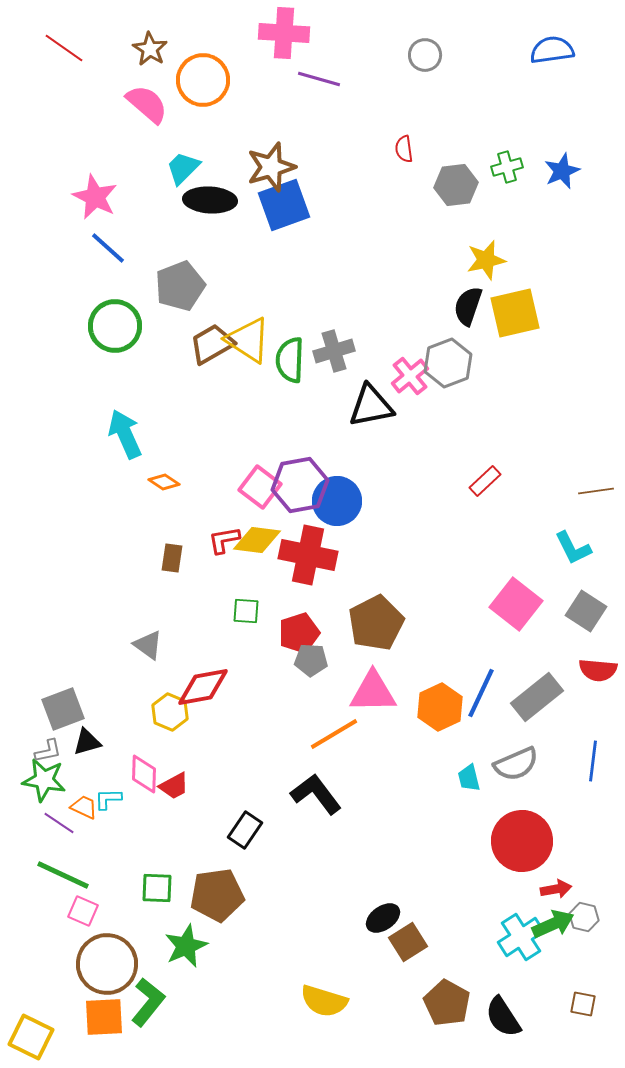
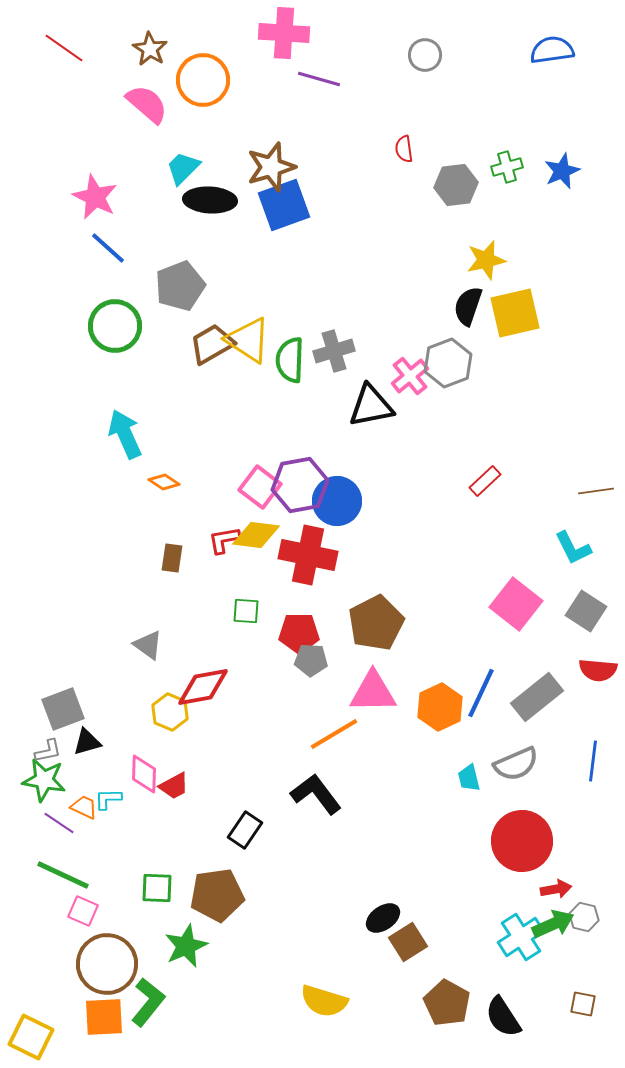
yellow diamond at (257, 540): moved 1 px left, 5 px up
red pentagon at (299, 633): rotated 18 degrees clockwise
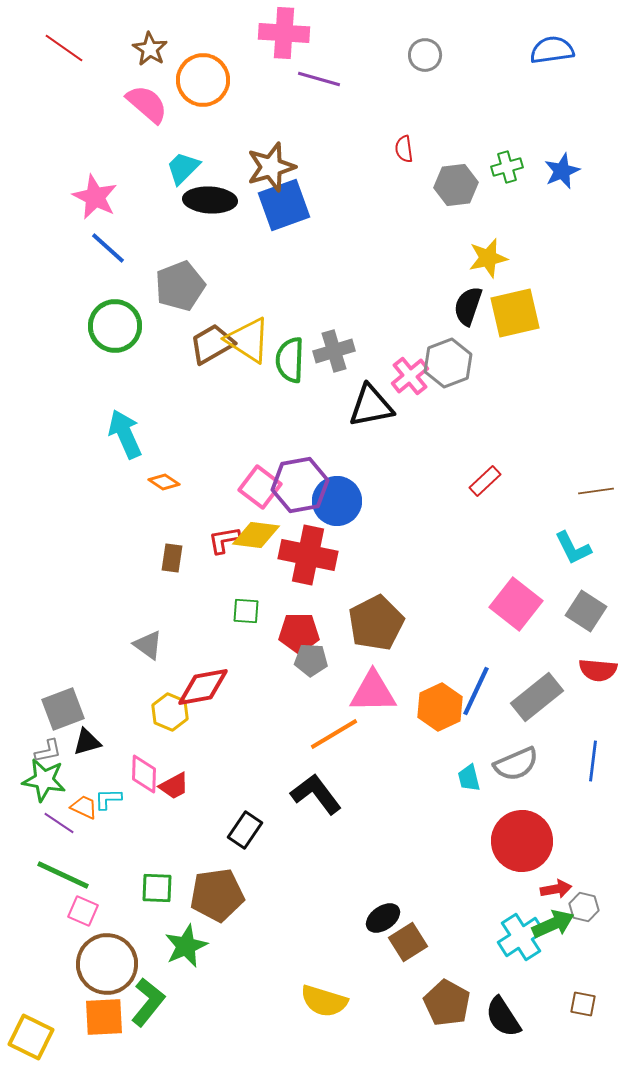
yellow star at (486, 260): moved 2 px right, 2 px up
blue line at (481, 693): moved 5 px left, 2 px up
gray hexagon at (584, 917): moved 10 px up
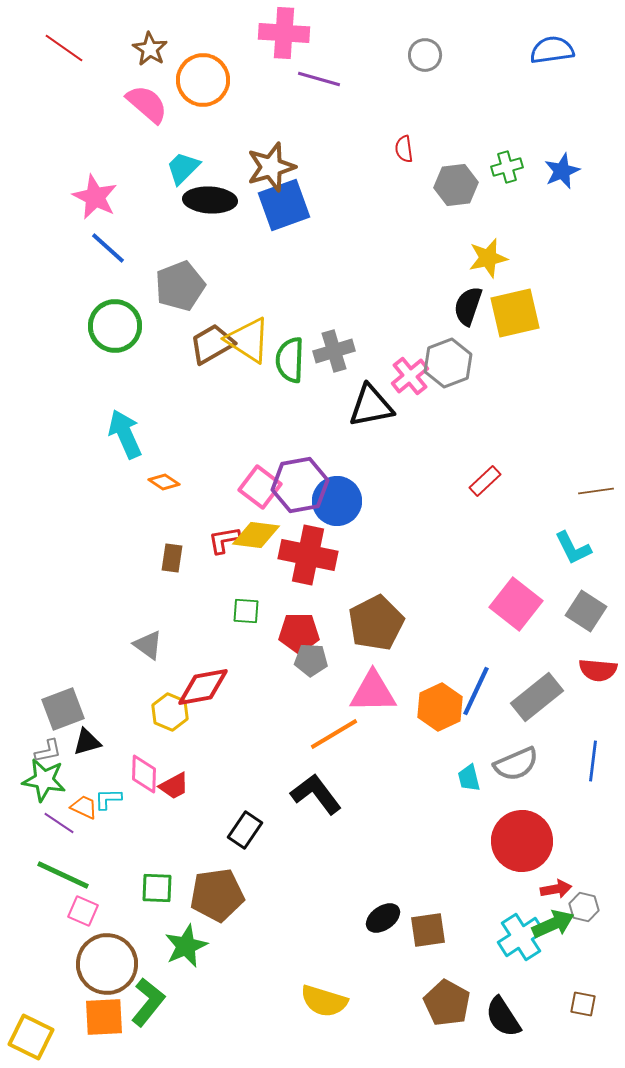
brown square at (408, 942): moved 20 px right, 12 px up; rotated 24 degrees clockwise
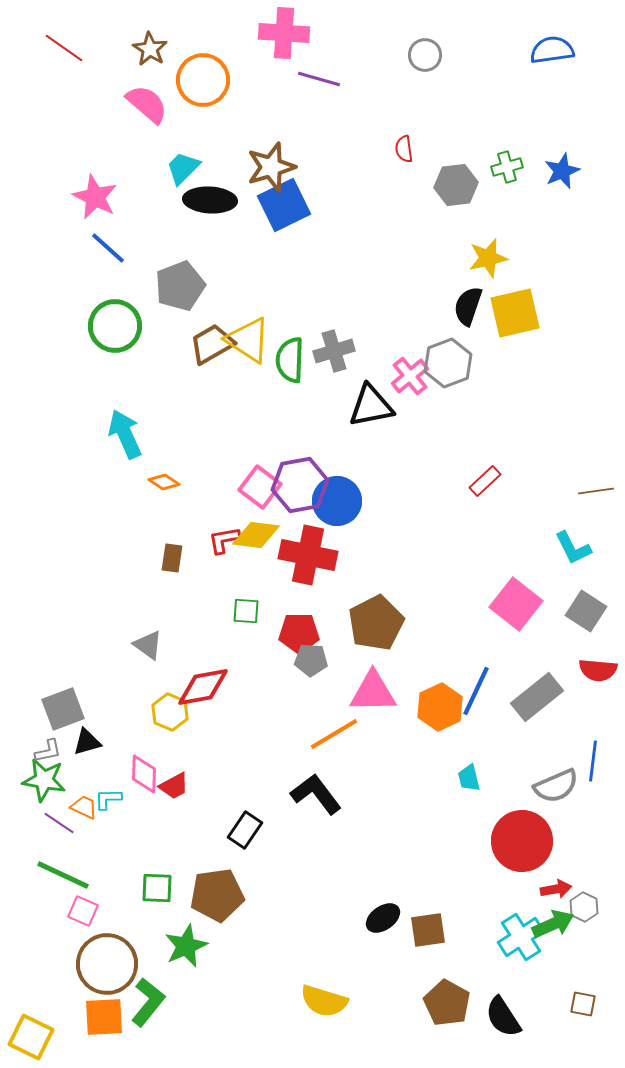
blue square at (284, 205): rotated 6 degrees counterclockwise
gray semicircle at (516, 764): moved 40 px right, 22 px down
gray hexagon at (584, 907): rotated 12 degrees clockwise
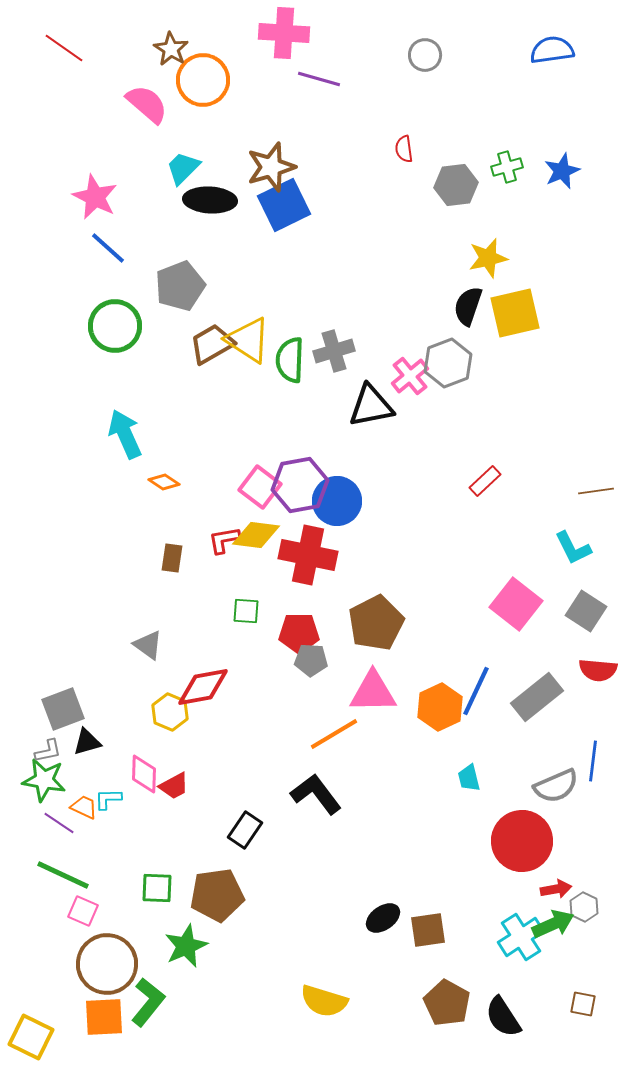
brown star at (150, 49): moved 21 px right
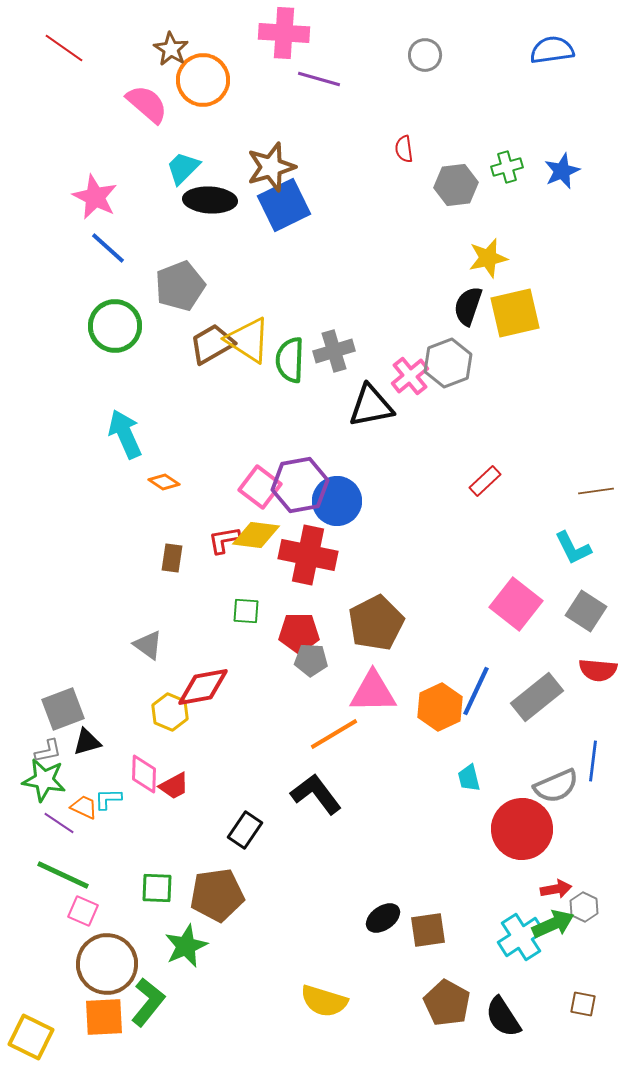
red circle at (522, 841): moved 12 px up
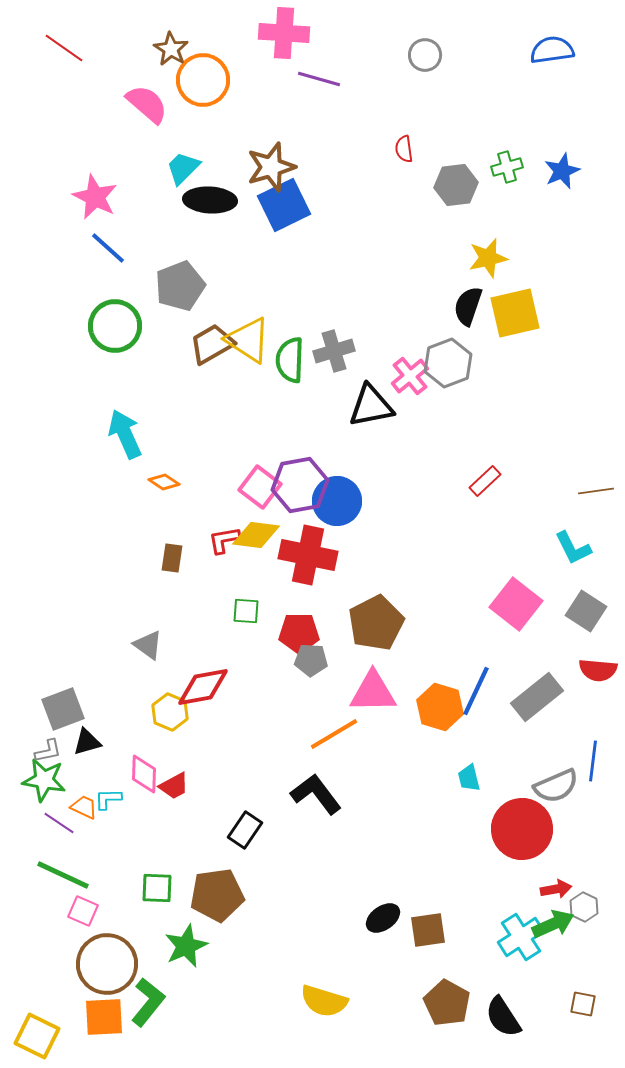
orange hexagon at (440, 707): rotated 18 degrees counterclockwise
yellow square at (31, 1037): moved 6 px right, 1 px up
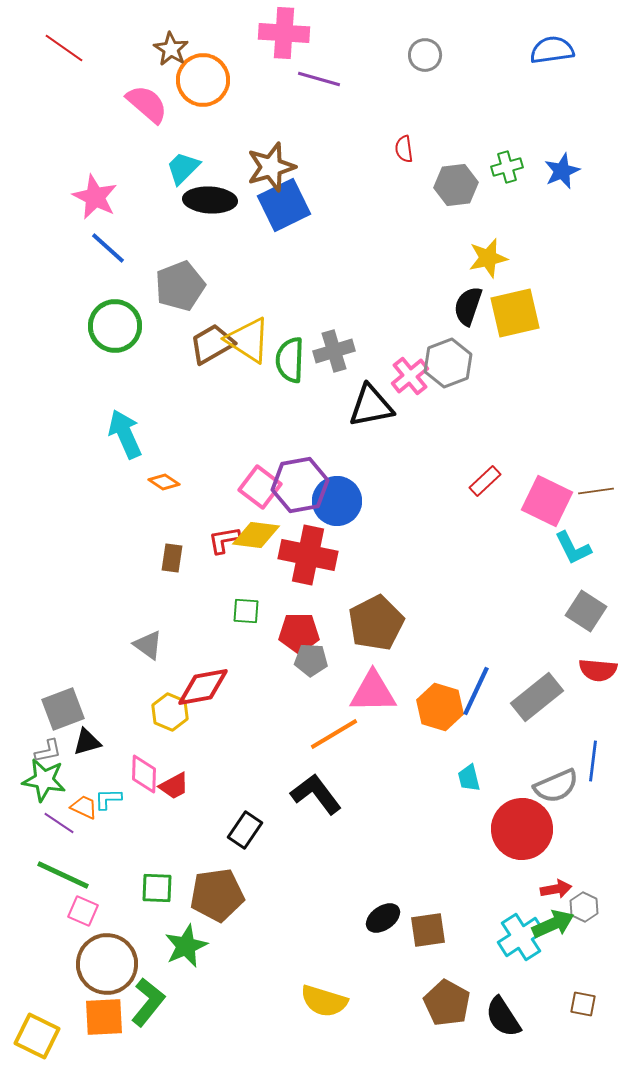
pink square at (516, 604): moved 31 px right, 103 px up; rotated 12 degrees counterclockwise
